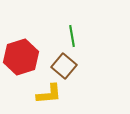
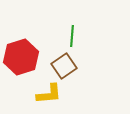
green line: rotated 15 degrees clockwise
brown square: rotated 15 degrees clockwise
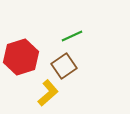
green line: rotated 60 degrees clockwise
yellow L-shape: moved 1 px left, 1 px up; rotated 36 degrees counterclockwise
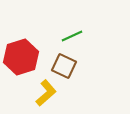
brown square: rotated 30 degrees counterclockwise
yellow L-shape: moved 2 px left
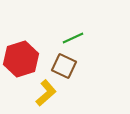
green line: moved 1 px right, 2 px down
red hexagon: moved 2 px down
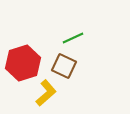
red hexagon: moved 2 px right, 4 px down
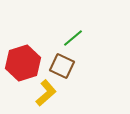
green line: rotated 15 degrees counterclockwise
brown square: moved 2 px left
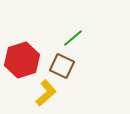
red hexagon: moved 1 px left, 3 px up
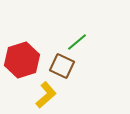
green line: moved 4 px right, 4 px down
yellow L-shape: moved 2 px down
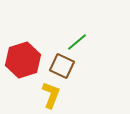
red hexagon: moved 1 px right
yellow L-shape: moved 5 px right; rotated 28 degrees counterclockwise
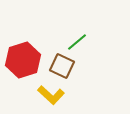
yellow L-shape: rotated 112 degrees clockwise
